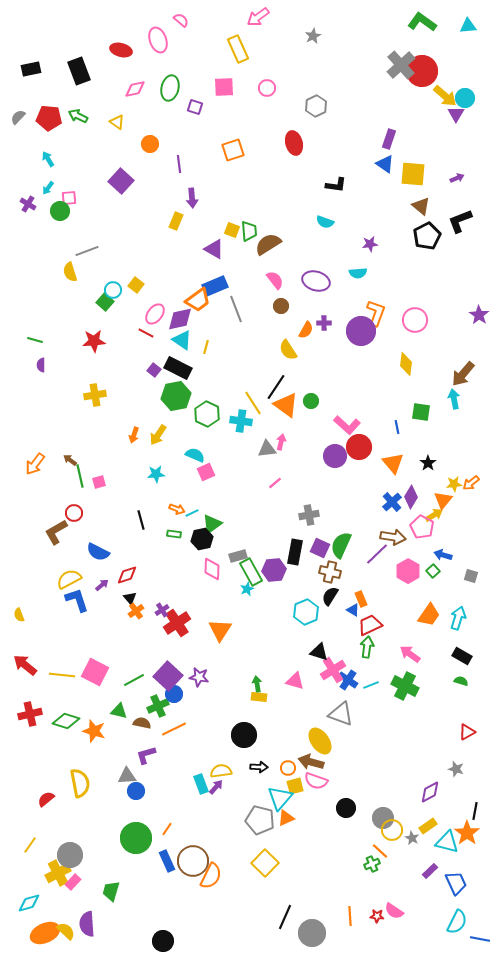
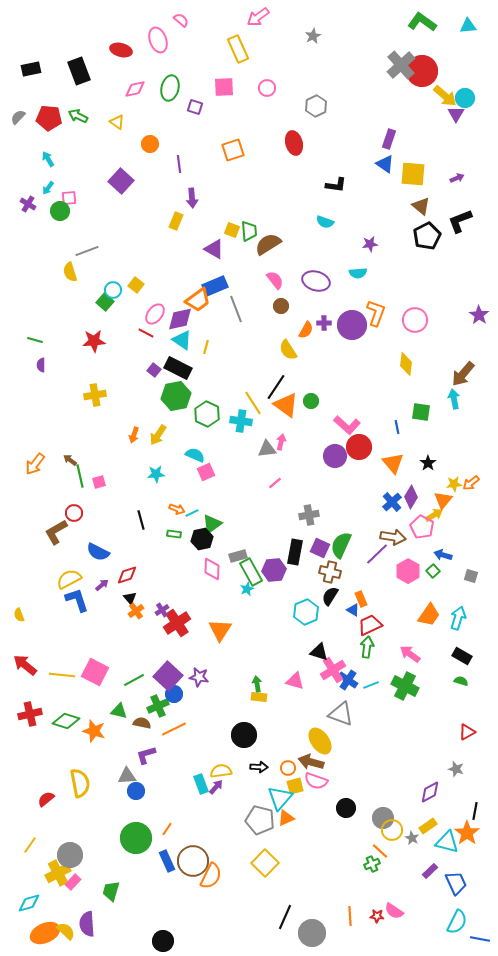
purple circle at (361, 331): moved 9 px left, 6 px up
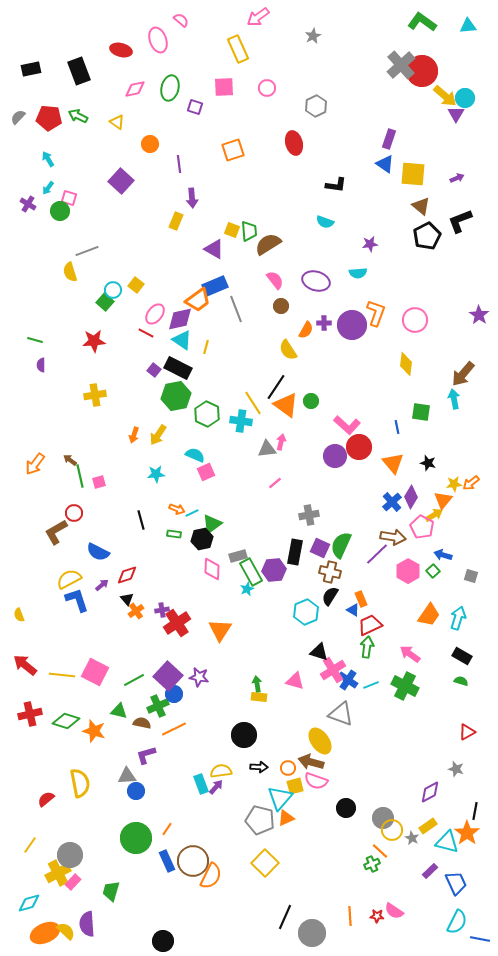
pink square at (69, 198): rotated 21 degrees clockwise
black star at (428, 463): rotated 21 degrees counterclockwise
black triangle at (130, 598): moved 3 px left, 1 px down
purple cross at (162, 610): rotated 24 degrees clockwise
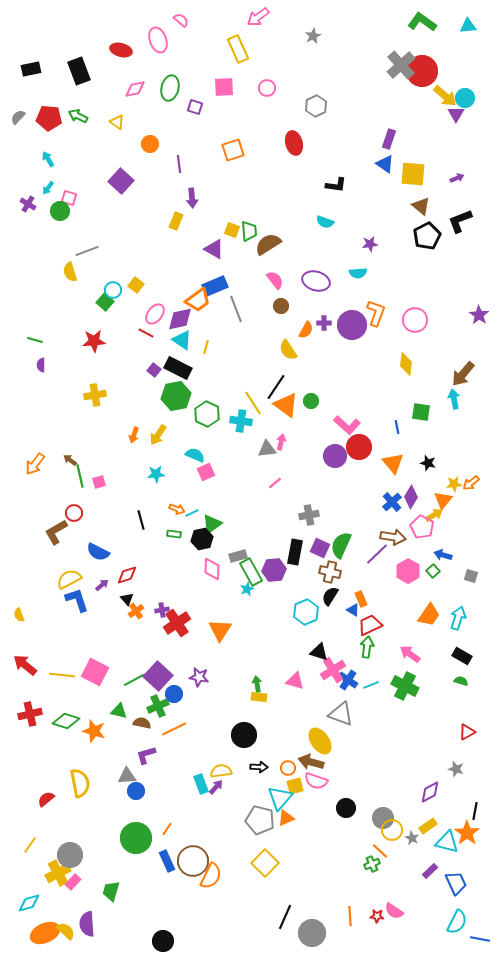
purple square at (168, 676): moved 10 px left
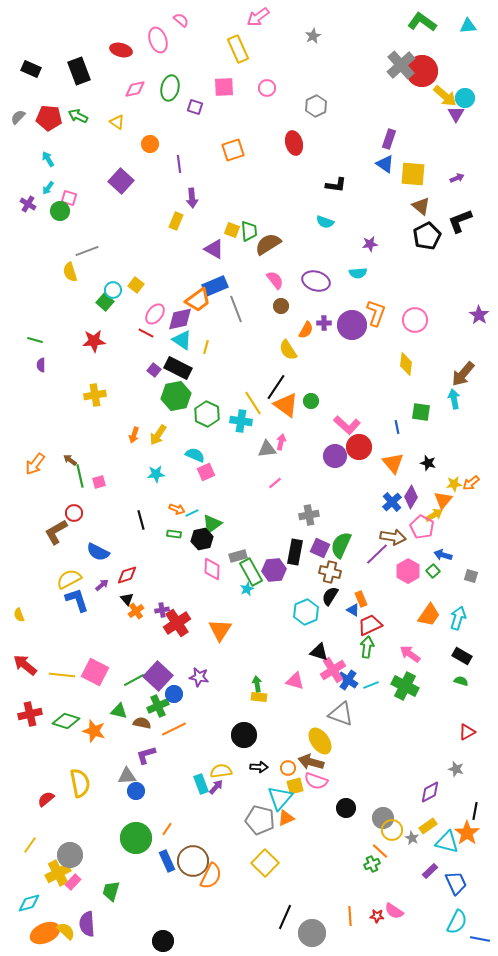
black rectangle at (31, 69): rotated 36 degrees clockwise
